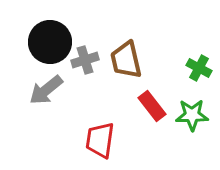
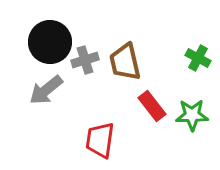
brown trapezoid: moved 1 px left, 2 px down
green cross: moved 1 px left, 10 px up
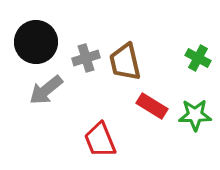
black circle: moved 14 px left
gray cross: moved 1 px right, 2 px up
red rectangle: rotated 20 degrees counterclockwise
green star: moved 3 px right
red trapezoid: rotated 30 degrees counterclockwise
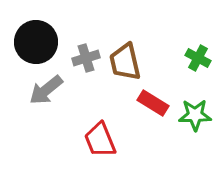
red rectangle: moved 1 px right, 3 px up
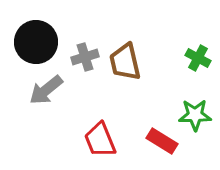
gray cross: moved 1 px left, 1 px up
red rectangle: moved 9 px right, 38 px down
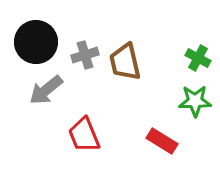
gray cross: moved 2 px up
green star: moved 14 px up
red trapezoid: moved 16 px left, 5 px up
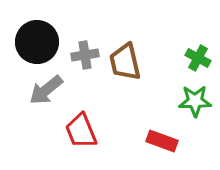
black circle: moved 1 px right
gray cross: rotated 8 degrees clockwise
red trapezoid: moved 3 px left, 4 px up
red rectangle: rotated 12 degrees counterclockwise
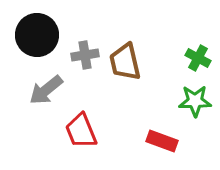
black circle: moved 7 px up
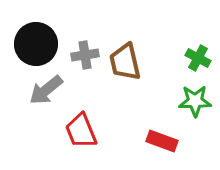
black circle: moved 1 px left, 9 px down
